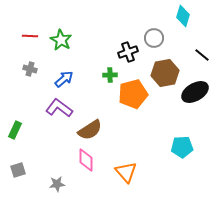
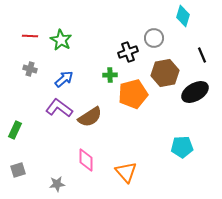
black line: rotated 28 degrees clockwise
brown semicircle: moved 13 px up
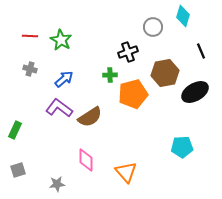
gray circle: moved 1 px left, 11 px up
black line: moved 1 px left, 4 px up
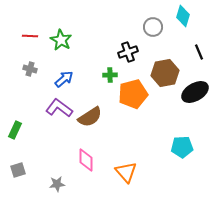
black line: moved 2 px left, 1 px down
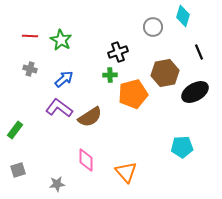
black cross: moved 10 px left
green rectangle: rotated 12 degrees clockwise
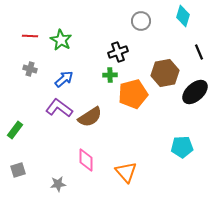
gray circle: moved 12 px left, 6 px up
black ellipse: rotated 12 degrees counterclockwise
gray star: moved 1 px right
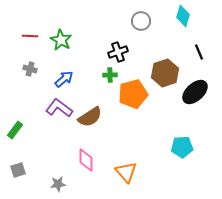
brown hexagon: rotated 8 degrees counterclockwise
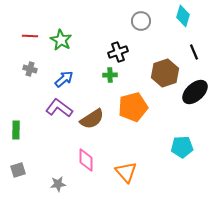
black line: moved 5 px left
orange pentagon: moved 13 px down
brown semicircle: moved 2 px right, 2 px down
green rectangle: moved 1 px right; rotated 36 degrees counterclockwise
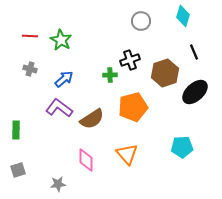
black cross: moved 12 px right, 8 px down
orange triangle: moved 1 px right, 18 px up
